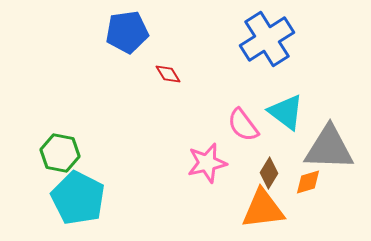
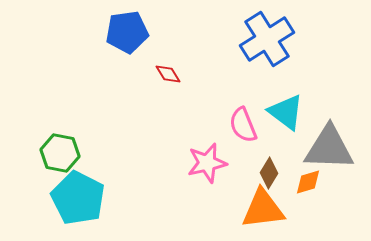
pink semicircle: rotated 15 degrees clockwise
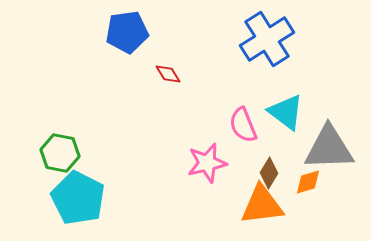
gray triangle: rotated 4 degrees counterclockwise
orange triangle: moved 1 px left, 4 px up
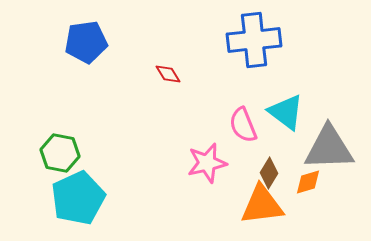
blue pentagon: moved 41 px left, 10 px down
blue cross: moved 13 px left, 1 px down; rotated 26 degrees clockwise
cyan pentagon: rotated 20 degrees clockwise
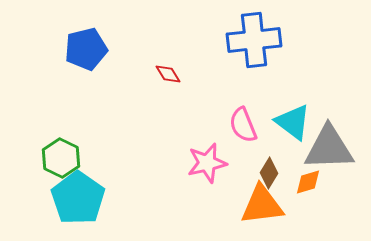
blue pentagon: moved 7 px down; rotated 6 degrees counterclockwise
cyan triangle: moved 7 px right, 10 px down
green hexagon: moved 1 px right, 5 px down; rotated 15 degrees clockwise
cyan pentagon: rotated 12 degrees counterclockwise
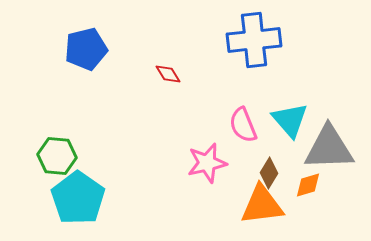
cyan triangle: moved 3 px left, 2 px up; rotated 12 degrees clockwise
green hexagon: moved 4 px left, 2 px up; rotated 21 degrees counterclockwise
orange diamond: moved 3 px down
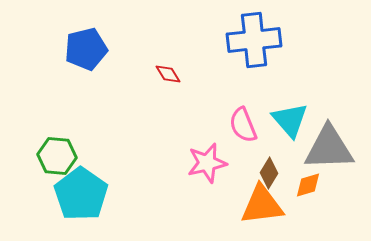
cyan pentagon: moved 3 px right, 4 px up
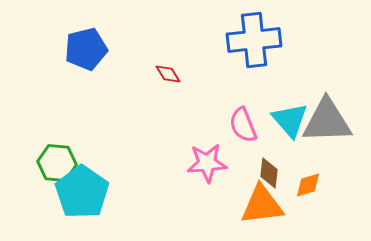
gray triangle: moved 2 px left, 27 px up
green hexagon: moved 7 px down
pink star: rotated 9 degrees clockwise
brown diamond: rotated 24 degrees counterclockwise
cyan pentagon: moved 1 px right, 2 px up
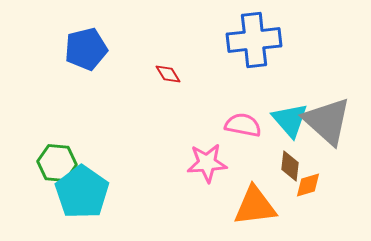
gray triangle: rotated 44 degrees clockwise
pink semicircle: rotated 123 degrees clockwise
brown diamond: moved 21 px right, 7 px up
orange triangle: moved 7 px left, 1 px down
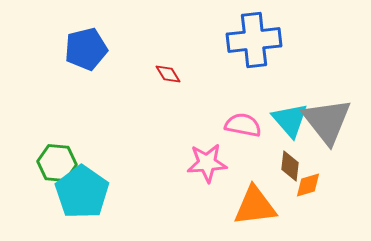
gray triangle: rotated 10 degrees clockwise
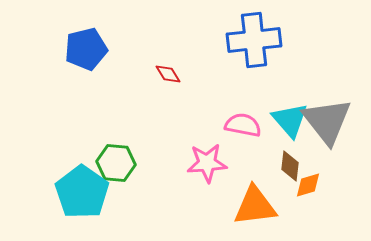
green hexagon: moved 59 px right
